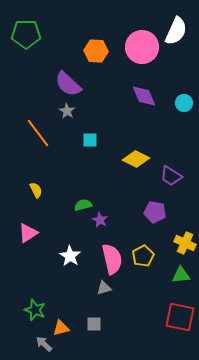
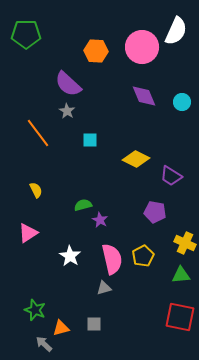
cyan circle: moved 2 px left, 1 px up
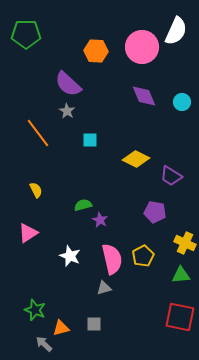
white star: rotated 10 degrees counterclockwise
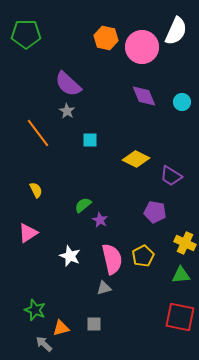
orange hexagon: moved 10 px right, 13 px up; rotated 10 degrees clockwise
green semicircle: rotated 24 degrees counterclockwise
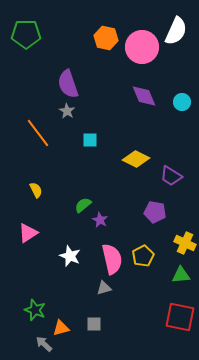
purple semicircle: rotated 28 degrees clockwise
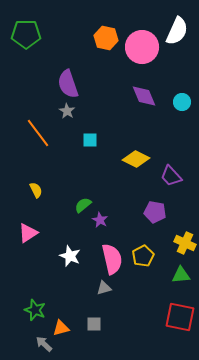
white semicircle: moved 1 px right
purple trapezoid: rotated 15 degrees clockwise
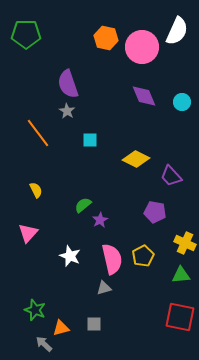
purple star: rotated 14 degrees clockwise
pink triangle: rotated 15 degrees counterclockwise
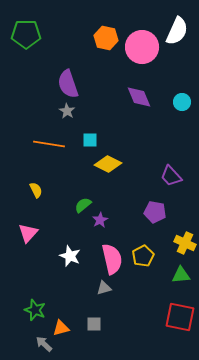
purple diamond: moved 5 px left, 1 px down
orange line: moved 11 px right, 11 px down; rotated 44 degrees counterclockwise
yellow diamond: moved 28 px left, 5 px down
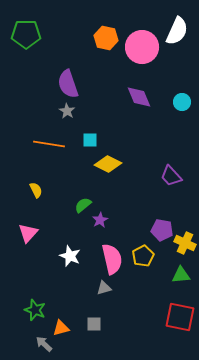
purple pentagon: moved 7 px right, 18 px down
